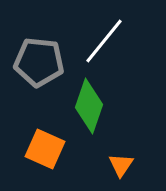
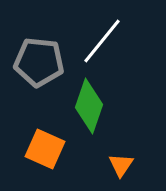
white line: moved 2 px left
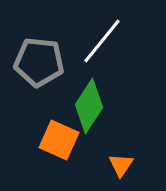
green diamond: rotated 14 degrees clockwise
orange square: moved 14 px right, 9 px up
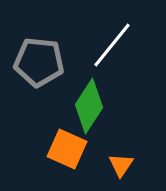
white line: moved 10 px right, 4 px down
orange square: moved 8 px right, 9 px down
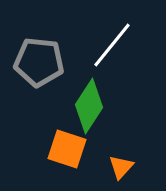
orange square: rotated 6 degrees counterclockwise
orange triangle: moved 2 px down; rotated 8 degrees clockwise
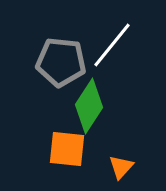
gray pentagon: moved 22 px right
orange square: rotated 12 degrees counterclockwise
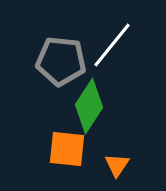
gray pentagon: moved 1 px up
orange triangle: moved 4 px left, 2 px up; rotated 8 degrees counterclockwise
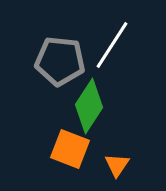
white line: rotated 6 degrees counterclockwise
gray pentagon: moved 1 px left
orange square: moved 3 px right; rotated 15 degrees clockwise
